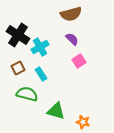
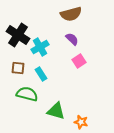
brown square: rotated 32 degrees clockwise
orange star: moved 2 px left
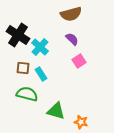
cyan cross: rotated 18 degrees counterclockwise
brown square: moved 5 px right
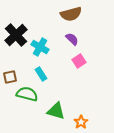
black cross: moved 2 px left; rotated 15 degrees clockwise
cyan cross: rotated 12 degrees counterclockwise
brown square: moved 13 px left, 9 px down; rotated 16 degrees counterclockwise
orange star: rotated 24 degrees clockwise
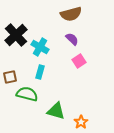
cyan rectangle: moved 1 px left, 2 px up; rotated 48 degrees clockwise
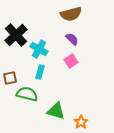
cyan cross: moved 1 px left, 2 px down
pink square: moved 8 px left
brown square: moved 1 px down
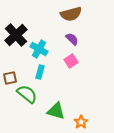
green semicircle: rotated 25 degrees clockwise
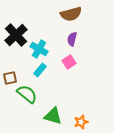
purple semicircle: rotated 120 degrees counterclockwise
pink square: moved 2 px left, 1 px down
cyan rectangle: moved 2 px up; rotated 24 degrees clockwise
green triangle: moved 3 px left, 5 px down
orange star: rotated 16 degrees clockwise
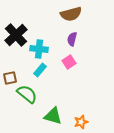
cyan cross: rotated 24 degrees counterclockwise
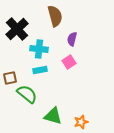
brown semicircle: moved 16 px left, 2 px down; rotated 90 degrees counterclockwise
black cross: moved 1 px right, 6 px up
cyan rectangle: rotated 40 degrees clockwise
